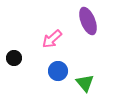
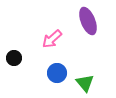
blue circle: moved 1 px left, 2 px down
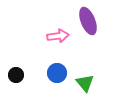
pink arrow: moved 6 px right, 3 px up; rotated 145 degrees counterclockwise
black circle: moved 2 px right, 17 px down
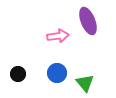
black circle: moved 2 px right, 1 px up
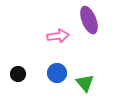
purple ellipse: moved 1 px right, 1 px up
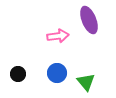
green triangle: moved 1 px right, 1 px up
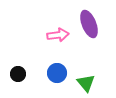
purple ellipse: moved 4 px down
pink arrow: moved 1 px up
green triangle: moved 1 px down
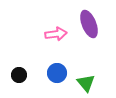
pink arrow: moved 2 px left, 1 px up
black circle: moved 1 px right, 1 px down
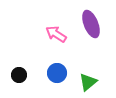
purple ellipse: moved 2 px right
pink arrow: rotated 140 degrees counterclockwise
green triangle: moved 2 px right, 1 px up; rotated 30 degrees clockwise
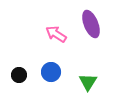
blue circle: moved 6 px left, 1 px up
green triangle: rotated 18 degrees counterclockwise
